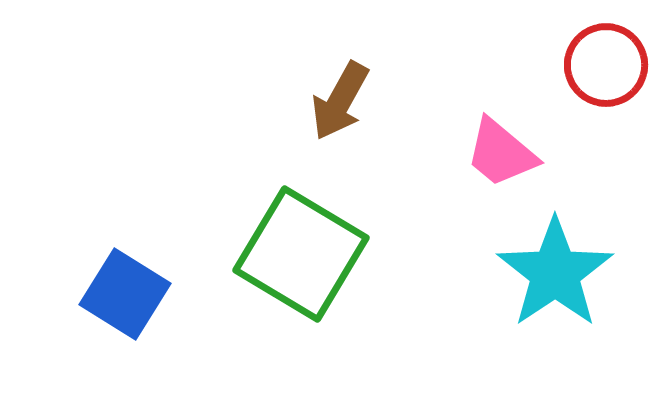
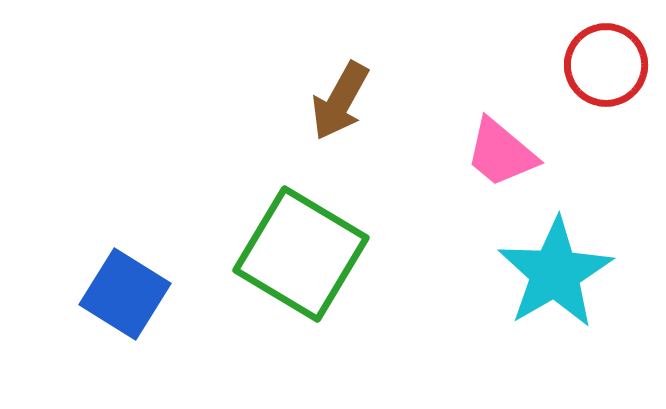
cyan star: rotated 4 degrees clockwise
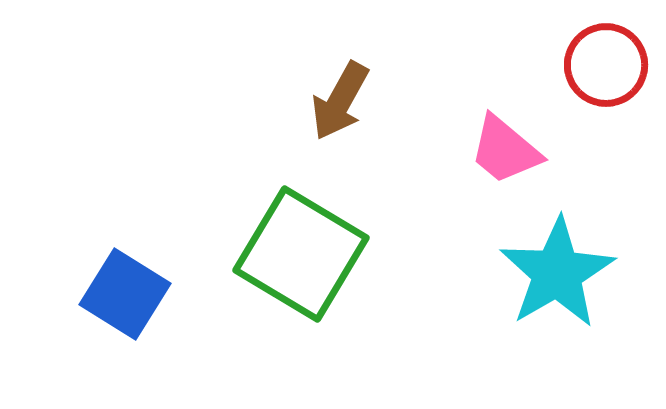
pink trapezoid: moved 4 px right, 3 px up
cyan star: moved 2 px right
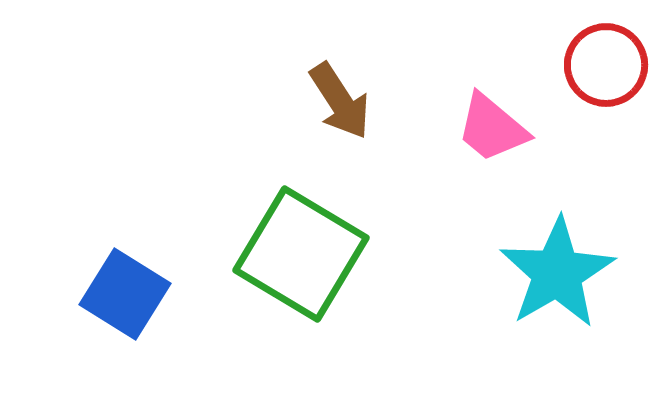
brown arrow: rotated 62 degrees counterclockwise
pink trapezoid: moved 13 px left, 22 px up
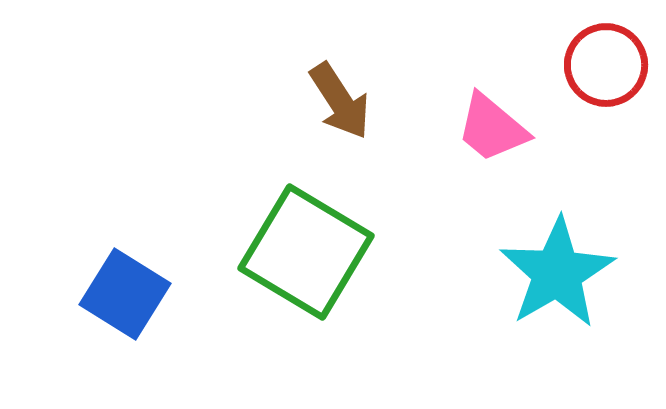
green square: moved 5 px right, 2 px up
